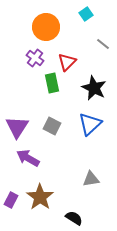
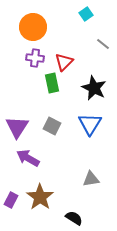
orange circle: moved 13 px left
purple cross: rotated 30 degrees counterclockwise
red triangle: moved 3 px left
blue triangle: rotated 15 degrees counterclockwise
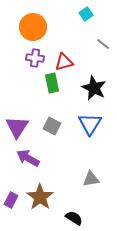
red triangle: rotated 30 degrees clockwise
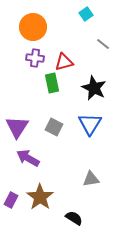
gray square: moved 2 px right, 1 px down
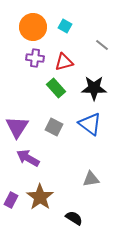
cyan square: moved 21 px left, 12 px down; rotated 24 degrees counterclockwise
gray line: moved 1 px left, 1 px down
green rectangle: moved 4 px right, 5 px down; rotated 30 degrees counterclockwise
black star: rotated 25 degrees counterclockwise
blue triangle: rotated 25 degrees counterclockwise
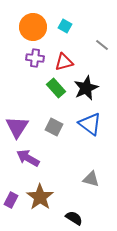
black star: moved 8 px left; rotated 25 degrees counterclockwise
gray triangle: rotated 24 degrees clockwise
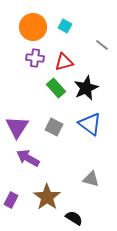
brown star: moved 7 px right
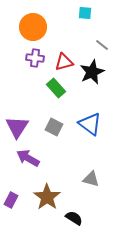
cyan square: moved 20 px right, 13 px up; rotated 24 degrees counterclockwise
black star: moved 6 px right, 16 px up
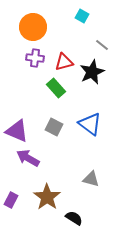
cyan square: moved 3 px left, 3 px down; rotated 24 degrees clockwise
purple triangle: moved 4 px down; rotated 40 degrees counterclockwise
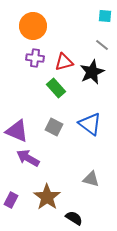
cyan square: moved 23 px right; rotated 24 degrees counterclockwise
orange circle: moved 1 px up
